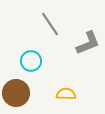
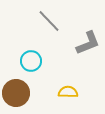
gray line: moved 1 px left, 3 px up; rotated 10 degrees counterclockwise
yellow semicircle: moved 2 px right, 2 px up
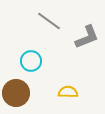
gray line: rotated 10 degrees counterclockwise
gray L-shape: moved 1 px left, 6 px up
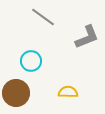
gray line: moved 6 px left, 4 px up
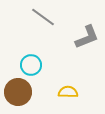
cyan circle: moved 4 px down
brown circle: moved 2 px right, 1 px up
